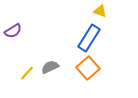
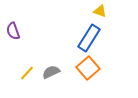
purple semicircle: rotated 102 degrees clockwise
gray semicircle: moved 1 px right, 5 px down
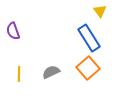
yellow triangle: rotated 32 degrees clockwise
blue rectangle: rotated 64 degrees counterclockwise
yellow line: moved 8 px left, 1 px down; rotated 42 degrees counterclockwise
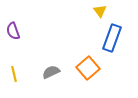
blue rectangle: moved 23 px right; rotated 52 degrees clockwise
yellow line: moved 5 px left; rotated 14 degrees counterclockwise
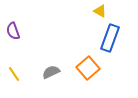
yellow triangle: rotated 24 degrees counterclockwise
blue rectangle: moved 2 px left
yellow line: rotated 21 degrees counterclockwise
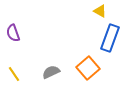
purple semicircle: moved 2 px down
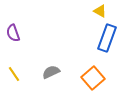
blue rectangle: moved 3 px left
orange square: moved 5 px right, 10 px down
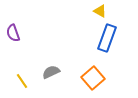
yellow line: moved 8 px right, 7 px down
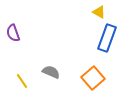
yellow triangle: moved 1 px left, 1 px down
gray semicircle: rotated 48 degrees clockwise
